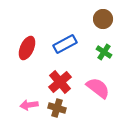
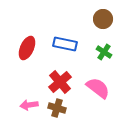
blue rectangle: rotated 40 degrees clockwise
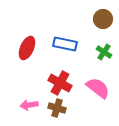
red cross: moved 1 px down; rotated 20 degrees counterclockwise
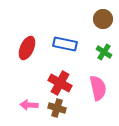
pink semicircle: rotated 40 degrees clockwise
pink arrow: rotated 12 degrees clockwise
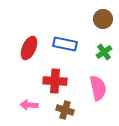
red ellipse: moved 2 px right
green cross: rotated 21 degrees clockwise
red cross: moved 5 px left, 2 px up; rotated 25 degrees counterclockwise
brown cross: moved 8 px right, 2 px down
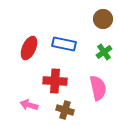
blue rectangle: moved 1 px left
pink arrow: rotated 12 degrees clockwise
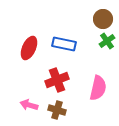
green cross: moved 3 px right, 11 px up
red cross: moved 2 px right, 1 px up; rotated 25 degrees counterclockwise
pink semicircle: rotated 25 degrees clockwise
brown cross: moved 8 px left
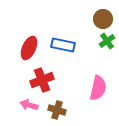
blue rectangle: moved 1 px left, 1 px down
red cross: moved 15 px left
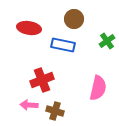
brown circle: moved 29 px left
red ellipse: moved 20 px up; rotated 75 degrees clockwise
pink arrow: rotated 12 degrees counterclockwise
brown cross: moved 2 px left, 1 px down
